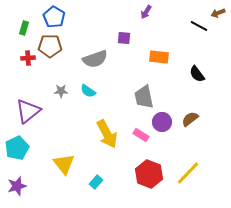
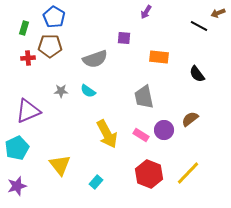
purple triangle: rotated 16 degrees clockwise
purple circle: moved 2 px right, 8 px down
yellow triangle: moved 4 px left, 1 px down
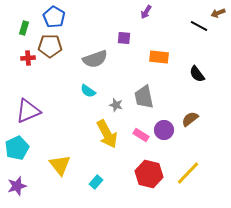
gray star: moved 55 px right, 14 px down; rotated 16 degrees clockwise
red hexagon: rotated 8 degrees counterclockwise
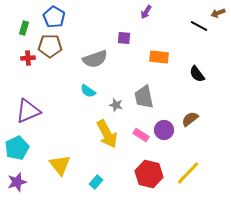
purple star: moved 4 px up
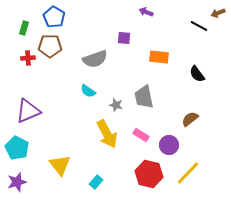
purple arrow: rotated 80 degrees clockwise
purple circle: moved 5 px right, 15 px down
cyan pentagon: rotated 20 degrees counterclockwise
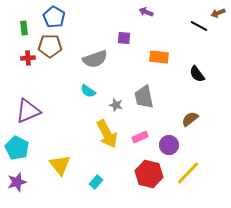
green rectangle: rotated 24 degrees counterclockwise
pink rectangle: moved 1 px left, 2 px down; rotated 56 degrees counterclockwise
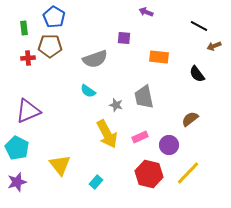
brown arrow: moved 4 px left, 33 px down
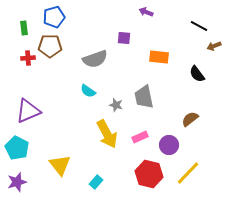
blue pentagon: rotated 25 degrees clockwise
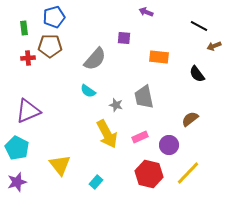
gray semicircle: rotated 30 degrees counterclockwise
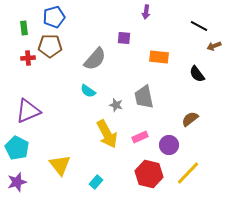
purple arrow: rotated 104 degrees counterclockwise
